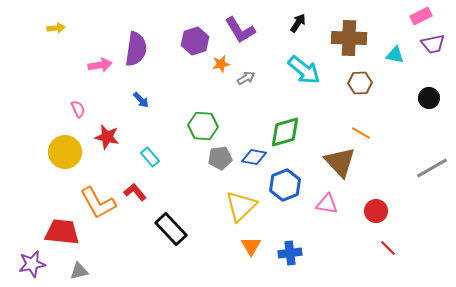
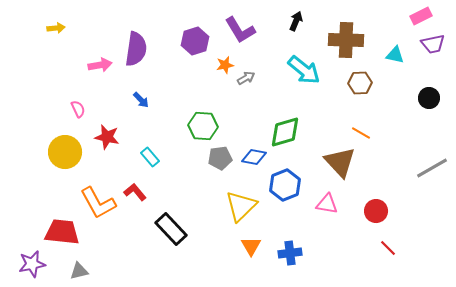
black arrow: moved 2 px left, 2 px up; rotated 12 degrees counterclockwise
brown cross: moved 3 px left, 2 px down
orange star: moved 4 px right, 1 px down
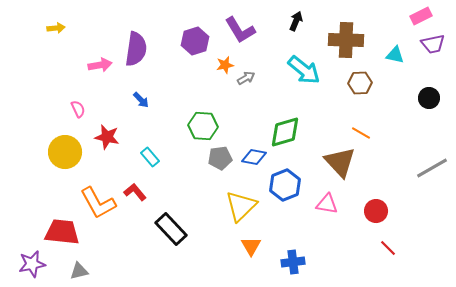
blue cross: moved 3 px right, 9 px down
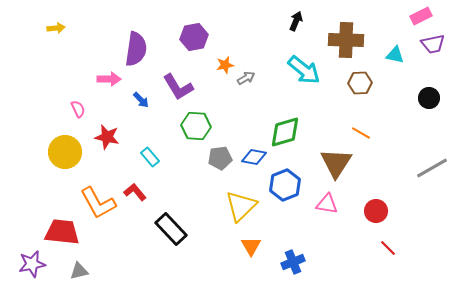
purple L-shape: moved 62 px left, 57 px down
purple hexagon: moved 1 px left, 4 px up; rotated 8 degrees clockwise
pink arrow: moved 9 px right, 14 px down; rotated 10 degrees clockwise
green hexagon: moved 7 px left
brown triangle: moved 4 px left, 1 px down; rotated 16 degrees clockwise
blue cross: rotated 15 degrees counterclockwise
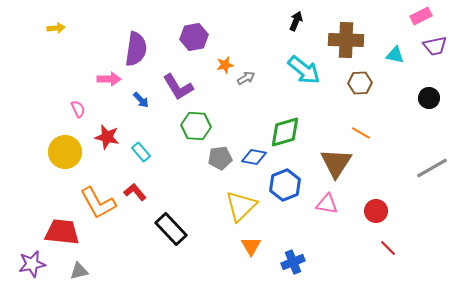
purple trapezoid: moved 2 px right, 2 px down
cyan rectangle: moved 9 px left, 5 px up
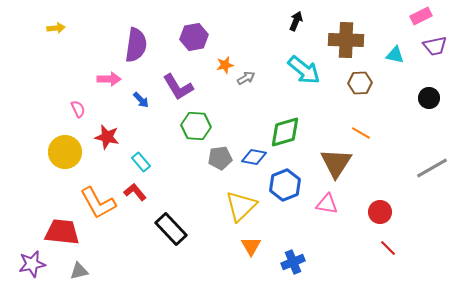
purple semicircle: moved 4 px up
cyan rectangle: moved 10 px down
red circle: moved 4 px right, 1 px down
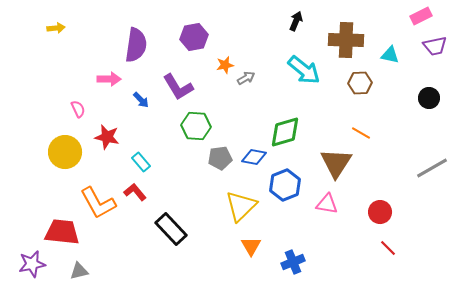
cyan triangle: moved 5 px left
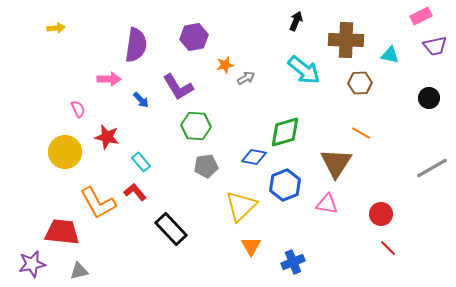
gray pentagon: moved 14 px left, 8 px down
red circle: moved 1 px right, 2 px down
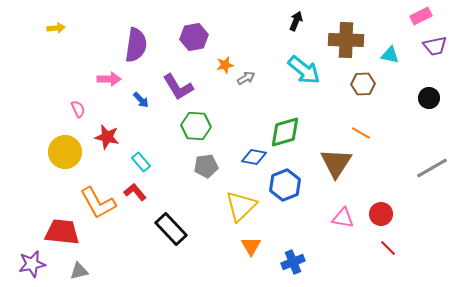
brown hexagon: moved 3 px right, 1 px down
pink triangle: moved 16 px right, 14 px down
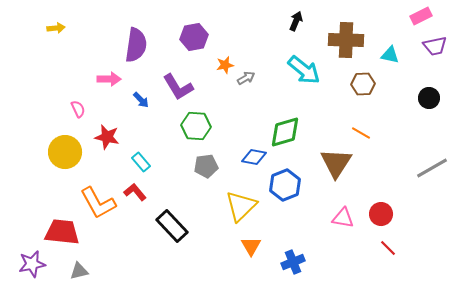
black rectangle: moved 1 px right, 3 px up
